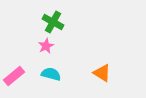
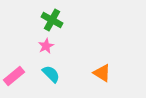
green cross: moved 1 px left, 2 px up
cyan semicircle: rotated 30 degrees clockwise
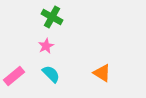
green cross: moved 3 px up
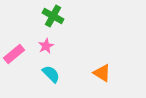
green cross: moved 1 px right, 1 px up
pink rectangle: moved 22 px up
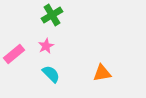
green cross: moved 1 px left, 1 px up; rotated 30 degrees clockwise
orange triangle: rotated 42 degrees counterclockwise
